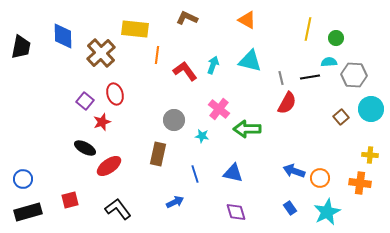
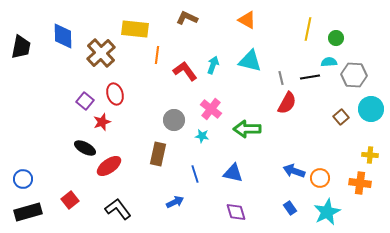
pink cross at (219, 109): moved 8 px left
red square at (70, 200): rotated 24 degrees counterclockwise
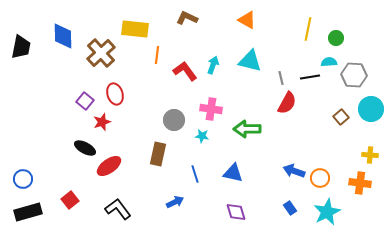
pink cross at (211, 109): rotated 30 degrees counterclockwise
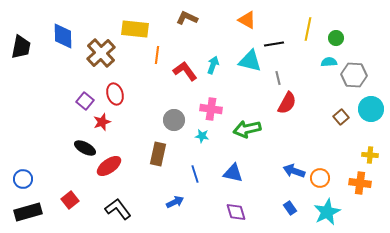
black line at (310, 77): moved 36 px left, 33 px up
gray line at (281, 78): moved 3 px left
green arrow at (247, 129): rotated 12 degrees counterclockwise
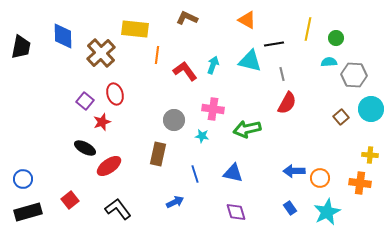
gray line at (278, 78): moved 4 px right, 4 px up
pink cross at (211, 109): moved 2 px right
blue arrow at (294, 171): rotated 20 degrees counterclockwise
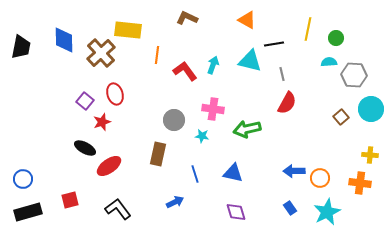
yellow rectangle at (135, 29): moved 7 px left, 1 px down
blue diamond at (63, 36): moved 1 px right, 4 px down
red square at (70, 200): rotated 24 degrees clockwise
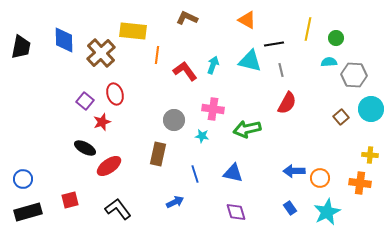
yellow rectangle at (128, 30): moved 5 px right, 1 px down
gray line at (282, 74): moved 1 px left, 4 px up
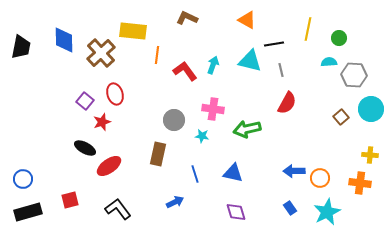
green circle at (336, 38): moved 3 px right
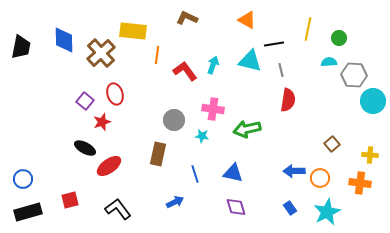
red semicircle at (287, 103): moved 1 px right, 3 px up; rotated 20 degrees counterclockwise
cyan circle at (371, 109): moved 2 px right, 8 px up
brown square at (341, 117): moved 9 px left, 27 px down
purple diamond at (236, 212): moved 5 px up
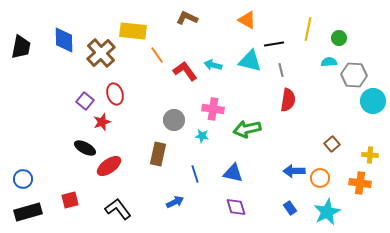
orange line at (157, 55): rotated 42 degrees counterclockwise
cyan arrow at (213, 65): rotated 96 degrees counterclockwise
